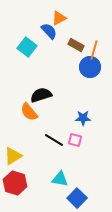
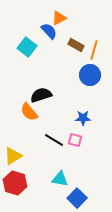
blue circle: moved 8 px down
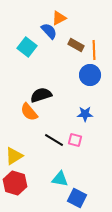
orange line: rotated 18 degrees counterclockwise
blue star: moved 2 px right, 4 px up
yellow triangle: moved 1 px right
blue square: rotated 18 degrees counterclockwise
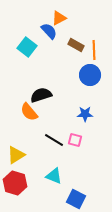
yellow triangle: moved 2 px right, 1 px up
cyan triangle: moved 6 px left, 3 px up; rotated 12 degrees clockwise
blue square: moved 1 px left, 1 px down
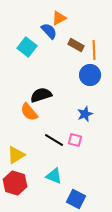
blue star: rotated 21 degrees counterclockwise
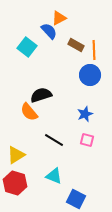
pink square: moved 12 px right
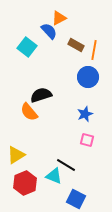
orange line: rotated 12 degrees clockwise
blue circle: moved 2 px left, 2 px down
black line: moved 12 px right, 25 px down
red hexagon: moved 10 px right; rotated 20 degrees clockwise
